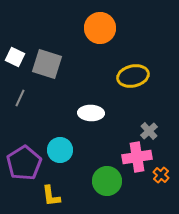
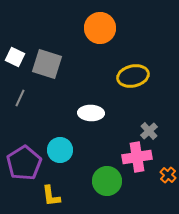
orange cross: moved 7 px right
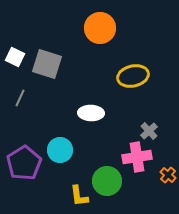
yellow L-shape: moved 28 px right
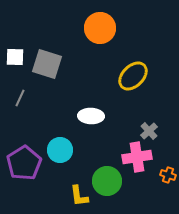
white square: rotated 24 degrees counterclockwise
yellow ellipse: rotated 32 degrees counterclockwise
white ellipse: moved 3 px down
orange cross: rotated 21 degrees counterclockwise
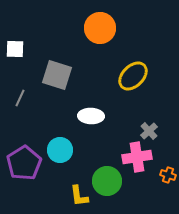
white square: moved 8 px up
gray square: moved 10 px right, 11 px down
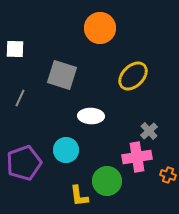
gray square: moved 5 px right
cyan circle: moved 6 px right
purple pentagon: rotated 12 degrees clockwise
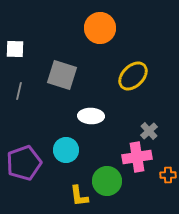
gray line: moved 1 px left, 7 px up; rotated 12 degrees counterclockwise
orange cross: rotated 21 degrees counterclockwise
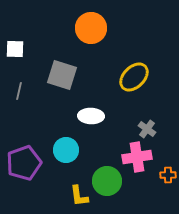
orange circle: moved 9 px left
yellow ellipse: moved 1 px right, 1 px down
gray cross: moved 2 px left, 2 px up; rotated 12 degrees counterclockwise
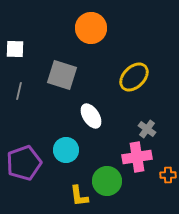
white ellipse: rotated 55 degrees clockwise
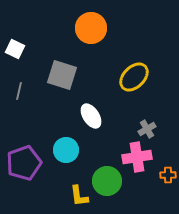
white square: rotated 24 degrees clockwise
gray cross: rotated 24 degrees clockwise
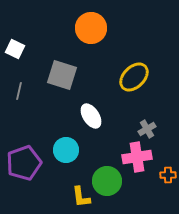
yellow L-shape: moved 2 px right, 1 px down
